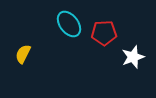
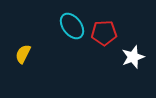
cyan ellipse: moved 3 px right, 2 px down
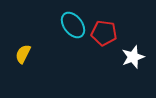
cyan ellipse: moved 1 px right, 1 px up
red pentagon: rotated 10 degrees clockwise
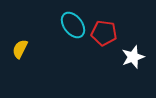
yellow semicircle: moved 3 px left, 5 px up
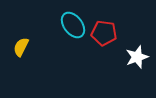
yellow semicircle: moved 1 px right, 2 px up
white star: moved 4 px right
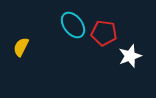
white star: moved 7 px left, 1 px up
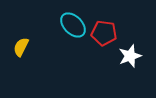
cyan ellipse: rotated 8 degrees counterclockwise
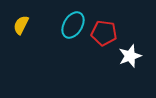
cyan ellipse: rotated 76 degrees clockwise
yellow semicircle: moved 22 px up
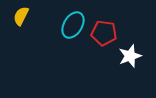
yellow semicircle: moved 9 px up
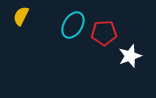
red pentagon: rotated 10 degrees counterclockwise
